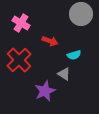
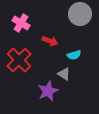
gray circle: moved 1 px left
purple star: moved 3 px right
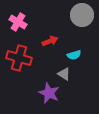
gray circle: moved 2 px right, 1 px down
pink cross: moved 3 px left, 1 px up
red arrow: rotated 42 degrees counterclockwise
red cross: moved 2 px up; rotated 30 degrees counterclockwise
purple star: moved 1 px right, 2 px down; rotated 25 degrees counterclockwise
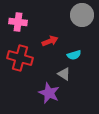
pink cross: rotated 24 degrees counterclockwise
red cross: moved 1 px right
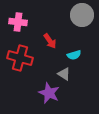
red arrow: rotated 77 degrees clockwise
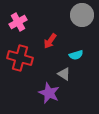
pink cross: rotated 36 degrees counterclockwise
red arrow: rotated 70 degrees clockwise
cyan semicircle: moved 2 px right
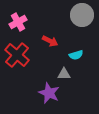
red arrow: rotated 98 degrees counterclockwise
red cross: moved 3 px left, 3 px up; rotated 25 degrees clockwise
gray triangle: rotated 32 degrees counterclockwise
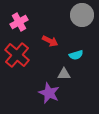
pink cross: moved 1 px right
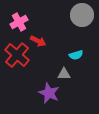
red arrow: moved 12 px left
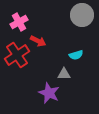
red cross: rotated 15 degrees clockwise
